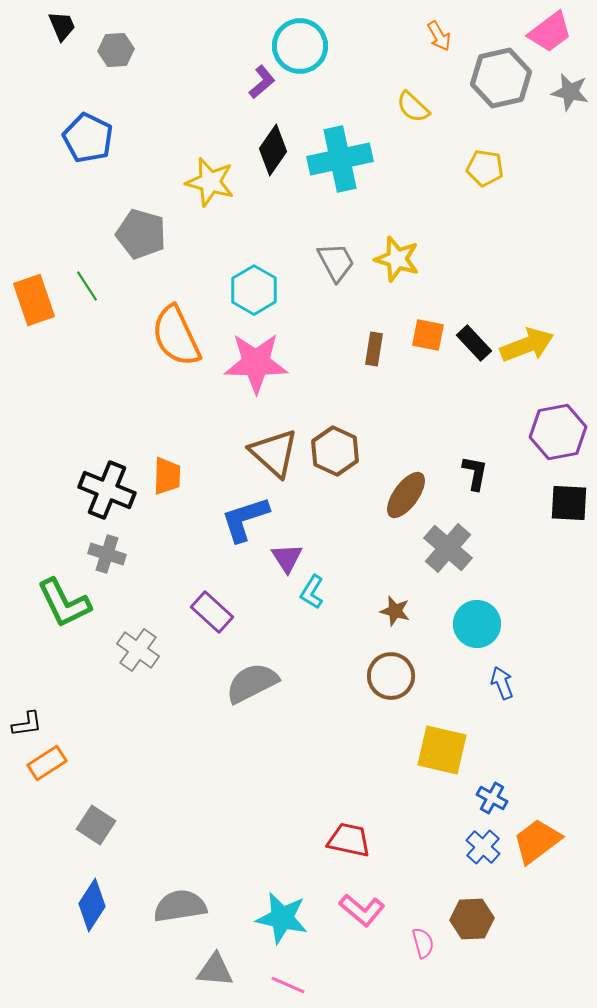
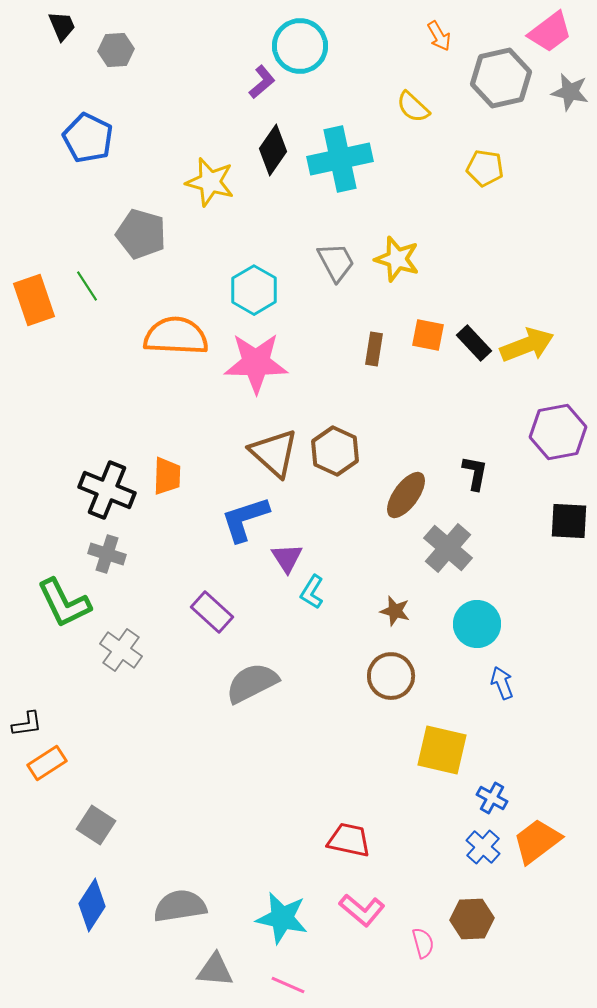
orange semicircle at (176, 336): rotated 118 degrees clockwise
black square at (569, 503): moved 18 px down
gray cross at (138, 650): moved 17 px left
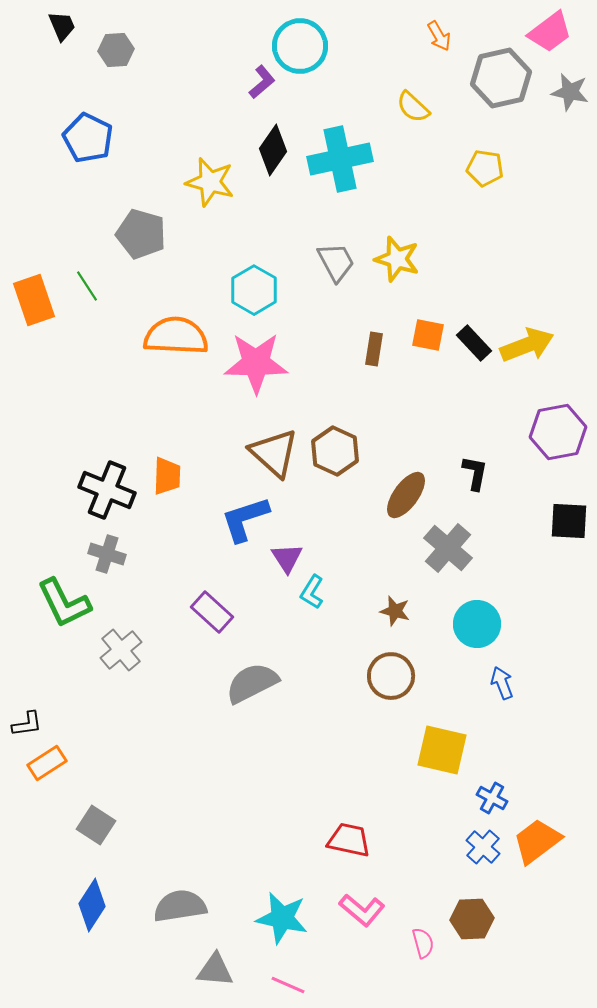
gray cross at (121, 650): rotated 15 degrees clockwise
